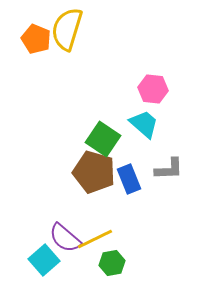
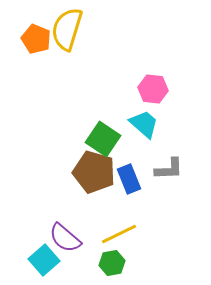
yellow line: moved 24 px right, 5 px up
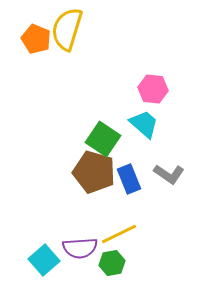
gray L-shape: moved 5 px down; rotated 36 degrees clockwise
purple semicircle: moved 15 px right, 10 px down; rotated 44 degrees counterclockwise
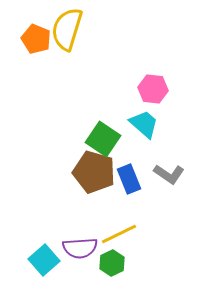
green hexagon: rotated 15 degrees counterclockwise
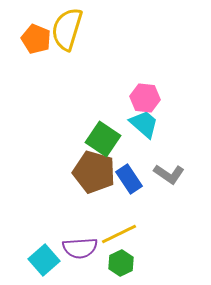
pink hexagon: moved 8 px left, 9 px down
blue rectangle: rotated 12 degrees counterclockwise
green hexagon: moved 9 px right
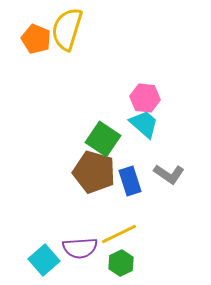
blue rectangle: moved 1 px right, 2 px down; rotated 16 degrees clockwise
